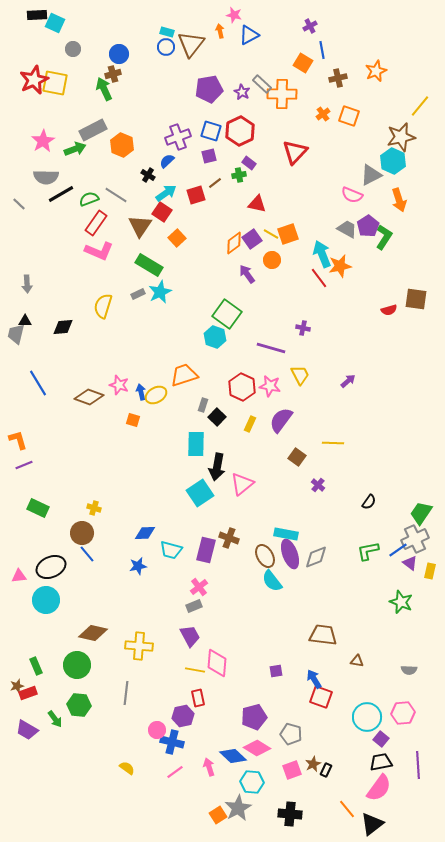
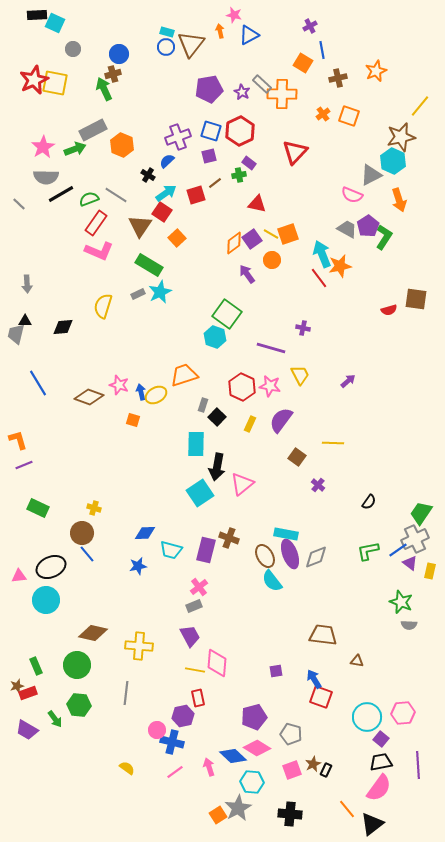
pink star at (43, 141): moved 6 px down
gray semicircle at (409, 670): moved 45 px up
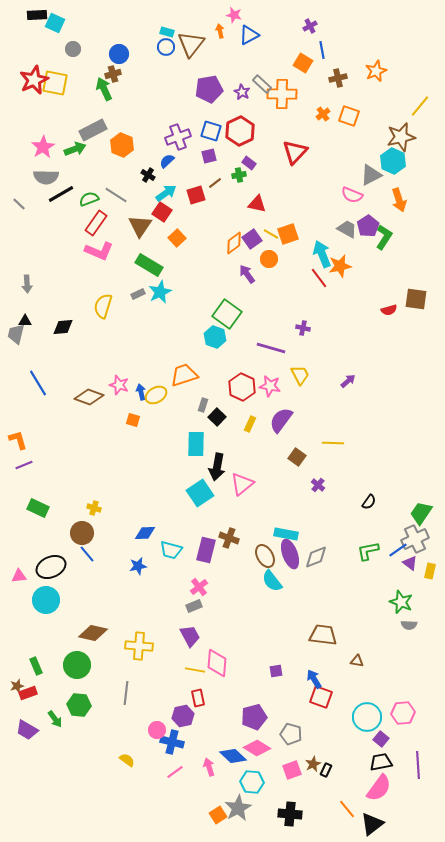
orange circle at (272, 260): moved 3 px left, 1 px up
yellow semicircle at (127, 768): moved 8 px up
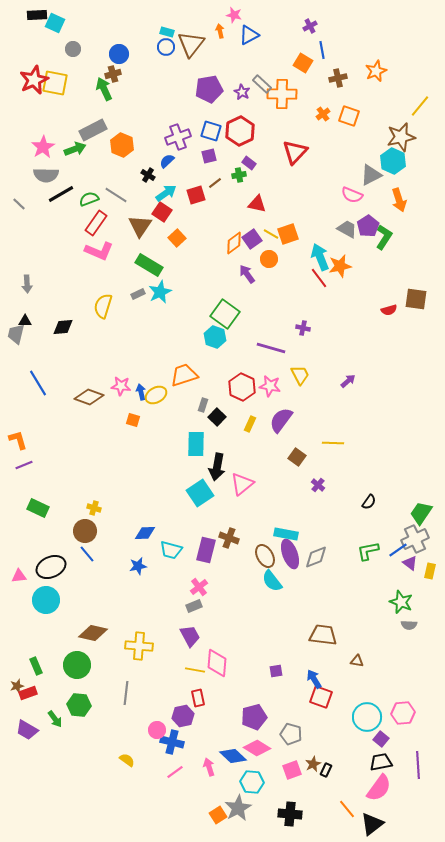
gray semicircle at (46, 177): moved 2 px up
cyan arrow at (322, 254): moved 2 px left, 3 px down
green square at (227, 314): moved 2 px left
pink star at (119, 385): moved 2 px right, 1 px down; rotated 12 degrees counterclockwise
brown circle at (82, 533): moved 3 px right, 2 px up
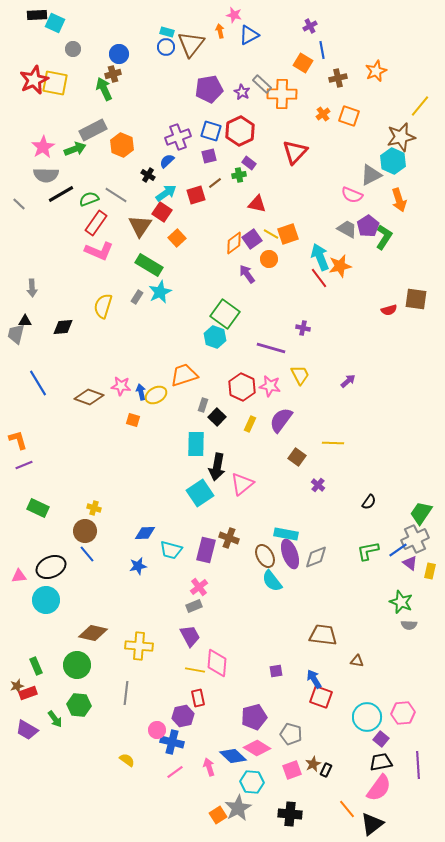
gray arrow at (27, 284): moved 5 px right, 4 px down
gray rectangle at (138, 294): moved 1 px left, 3 px down; rotated 32 degrees counterclockwise
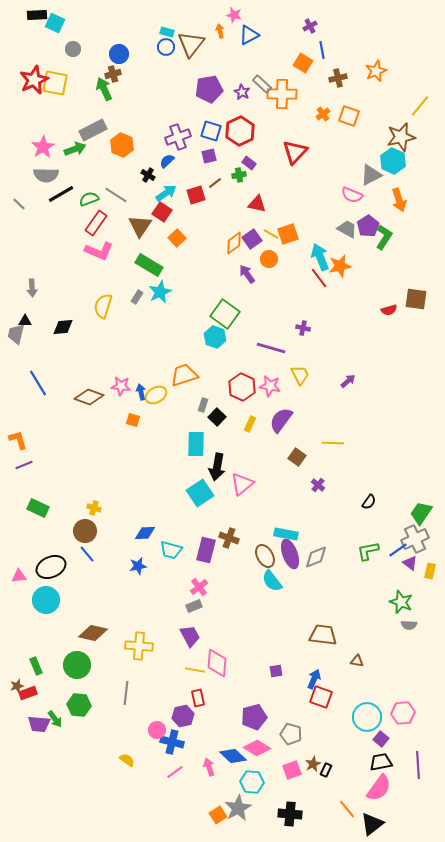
blue arrow at (314, 679): rotated 54 degrees clockwise
purple trapezoid at (27, 730): moved 12 px right, 6 px up; rotated 25 degrees counterclockwise
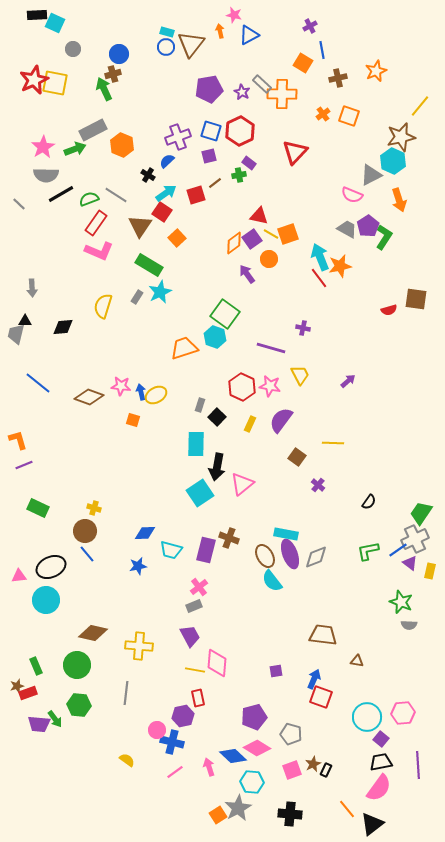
red triangle at (257, 204): moved 2 px right, 12 px down
orange trapezoid at (184, 375): moved 27 px up
blue line at (38, 383): rotated 20 degrees counterclockwise
gray rectangle at (203, 405): moved 3 px left
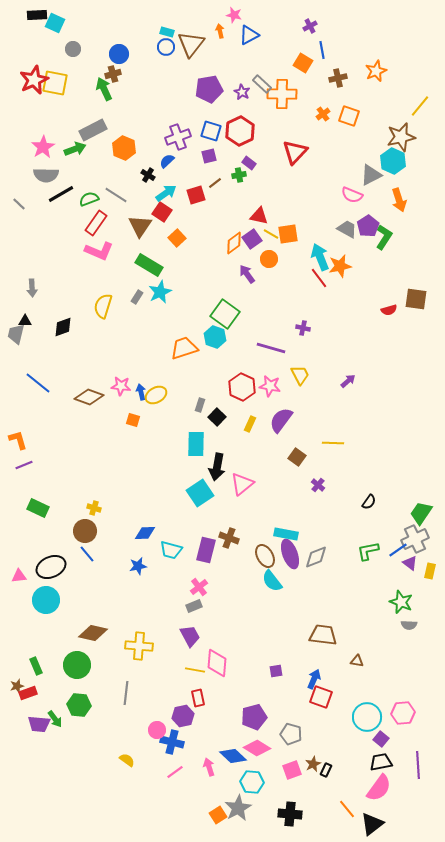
orange hexagon at (122, 145): moved 2 px right, 3 px down
orange square at (288, 234): rotated 10 degrees clockwise
black diamond at (63, 327): rotated 15 degrees counterclockwise
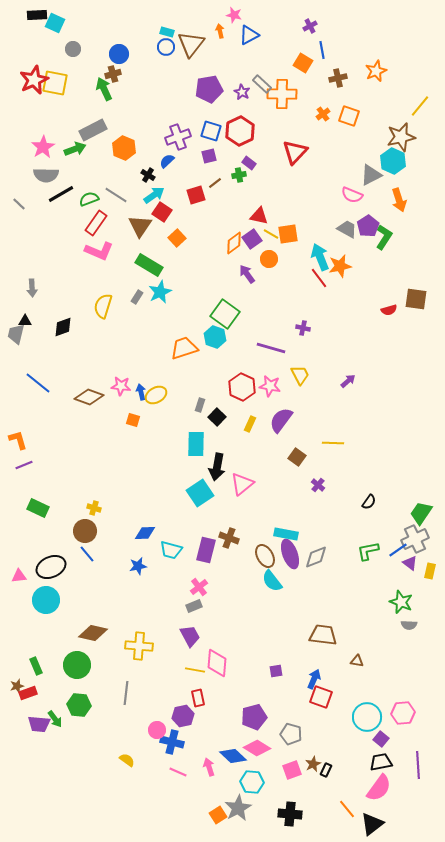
cyan arrow at (166, 193): moved 12 px left, 2 px down
pink line at (175, 772): moved 3 px right; rotated 60 degrees clockwise
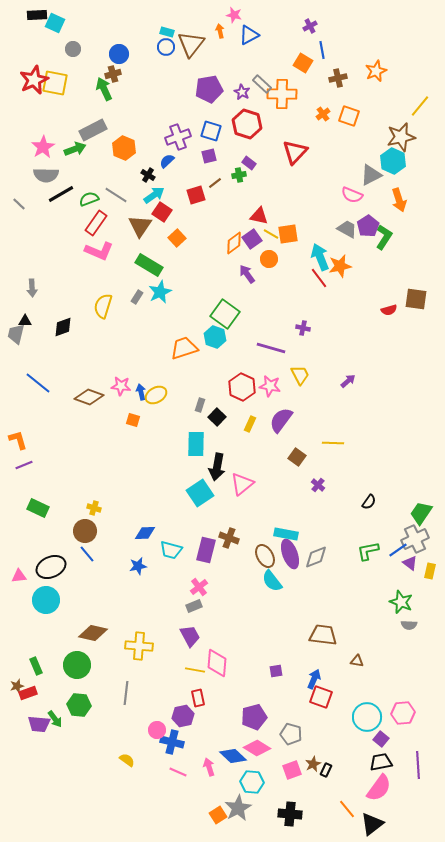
red hexagon at (240, 131): moved 7 px right, 7 px up; rotated 16 degrees counterclockwise
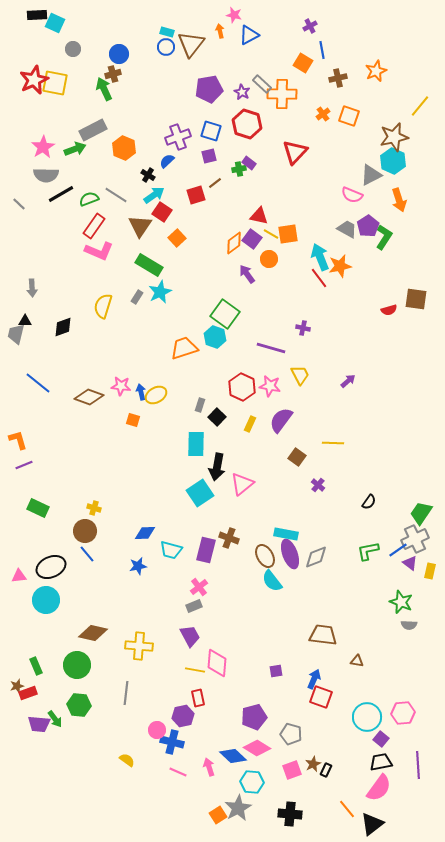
brown star at (401, 137): moved 7 px left
green cross at (239, 175): moved 6 px up
red rectangle at (96, 223): moved 2 px left, 3 px down
purple square at (252, 239): rotated 18 degrees counterclockwise
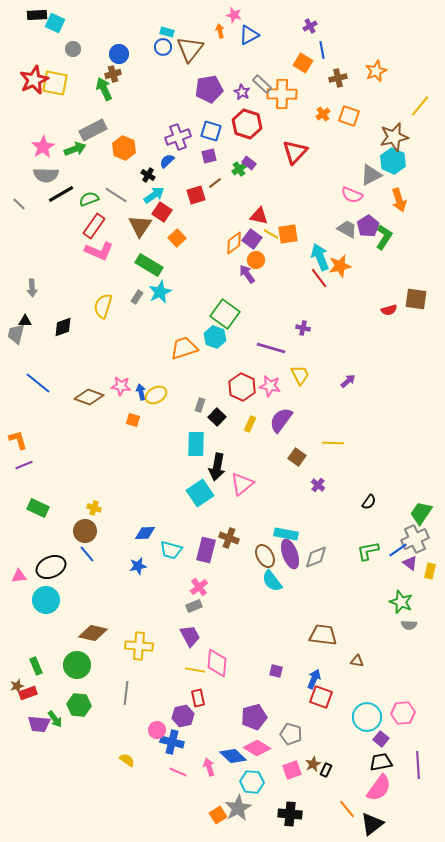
brown triangle at (191, 44): moved 1 px left, 5 px down
blue circle at (166, 47): moved 3 px left
green cross at (239, 169): rotated 24 degrees counterclockwise
orange circle at (269, 259): moved 13 px left, 1 px down
purple square at (276, 671): rotated 24 degrees clockwise
